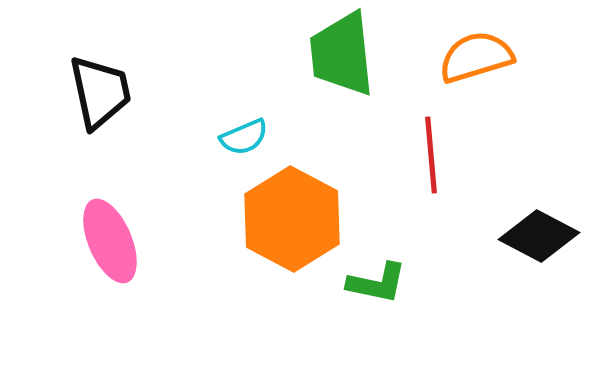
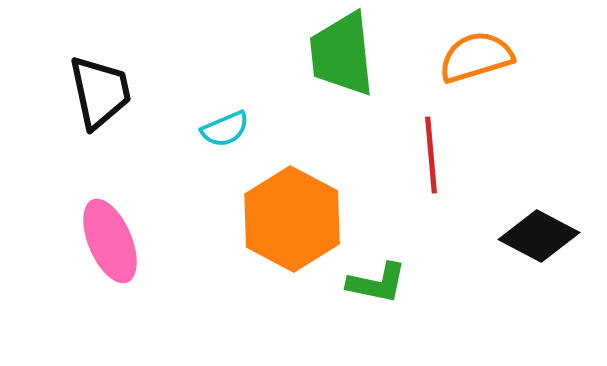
cyan semicircle: moved 19 px left, 8 px up
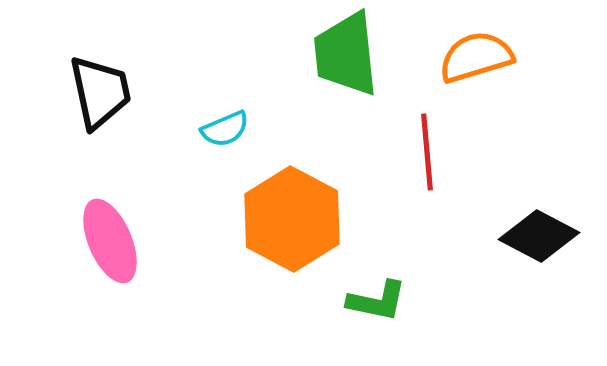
green trapezoid: moved 4 px right
red line: moved 4 px left, 3 px up
green L-shape: moved 18 px down
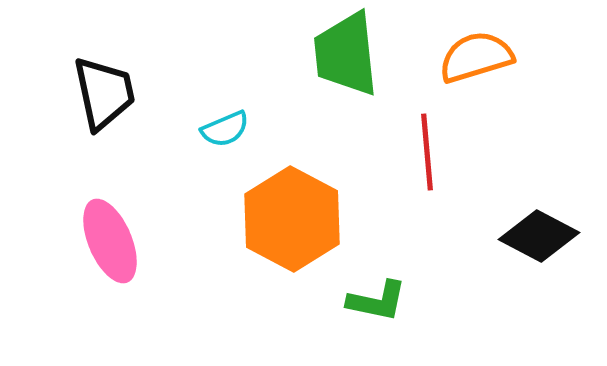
black trapezoid: moved 4 px right, 1 px down
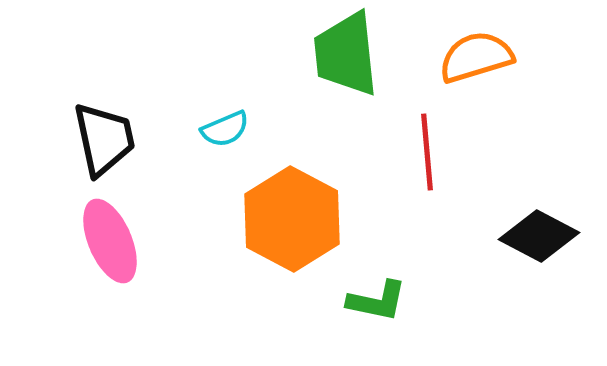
black trapezoid: moved 46 px down
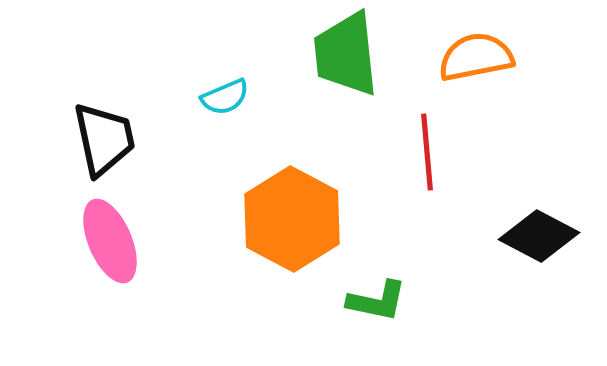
orange semicircle: rotated 6 degrees clockwise
cyan semicircle: moved 32 px up
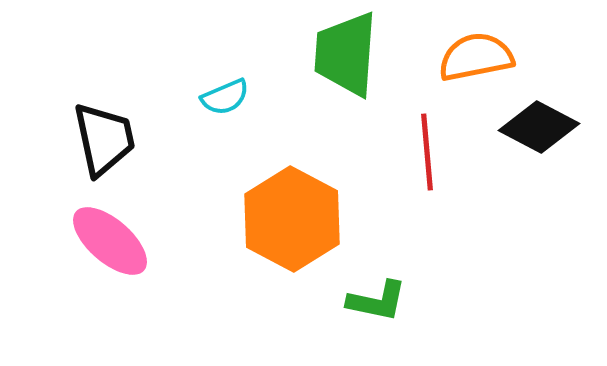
green trapezoid: rotated 10 degrees clockwise
black diamond: moved 109 px up
pink ellipse: rotated 26 degrees counterclockwise
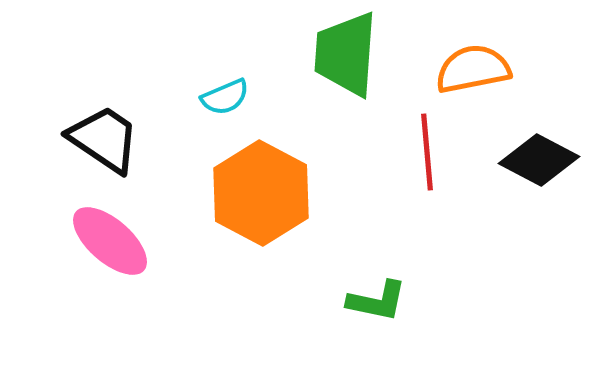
orange semicircle: moved 3 px left, 12 px down
black diamond: moved 33 px down
black trapezoid: rotated 44 degrees counterclockwise
orange hexagon: moved 31 px left, 26 px up
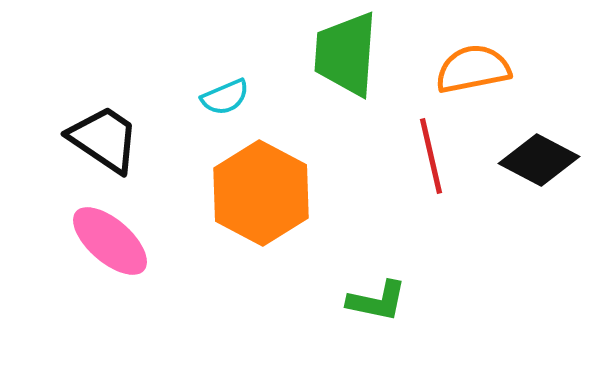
red line: moved 4 px right, 4 px down; rotated 8 degrees counterclockwise
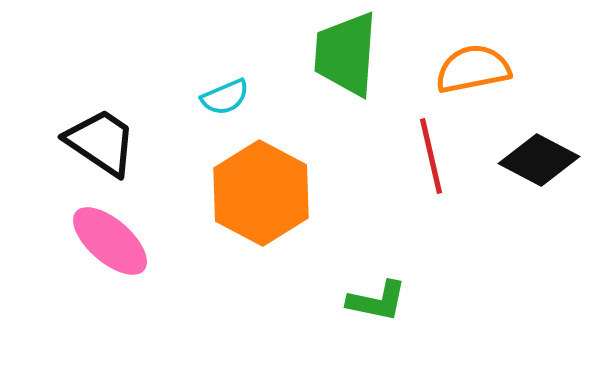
black trapezoid: moved 3 px left, 3 px down
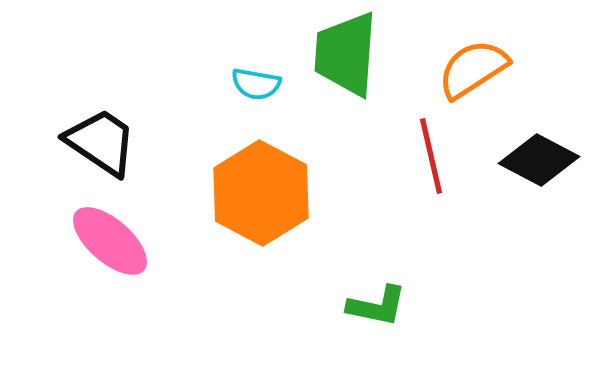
orange semicircle: rotated 22 degrees counterclockwise
cyan semicircle: moved 31 px right, 13 px up; rotated 33 degrees clockwise
green L-shape: moved 5 px down
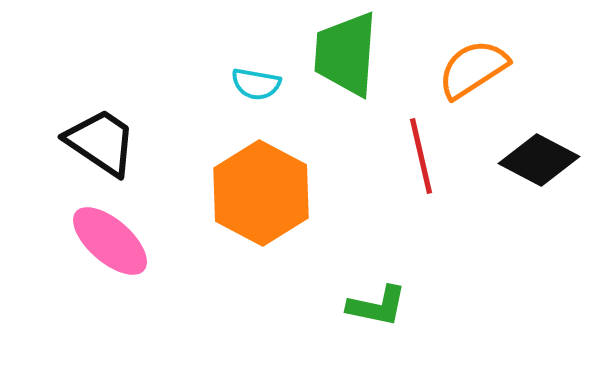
red line: moved 10 px left
